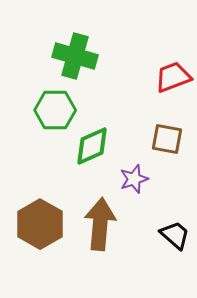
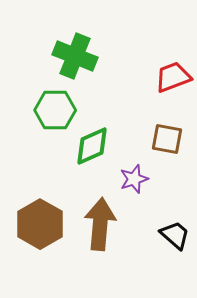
green cross: rotated 6 degrees clockwise
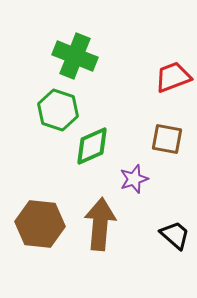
green hexagon: moved 3 px right; rotated 18 degrees clockwise
brown hexagon: rotated 24 degrees counterclockwise
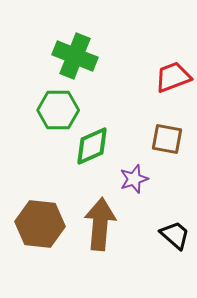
green hexagon: rotated 18 degrees counterclockwise
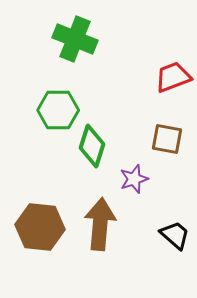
green cross: moved 17 px up
green diamond: rotated 48 degrees counterclockwise
brown hexagon: moved 3 px down
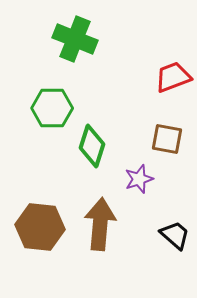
green hexagon: moved 6 px left, 2 px up
purple star: moved 5 px right
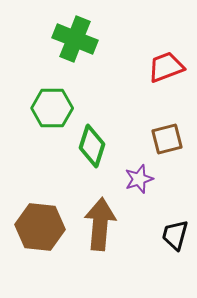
red trapezoid: moved 7 px left, 10 px up
brown square: rotated 24 degrees counterclockwise
black trapezoid: rotated 116 degrees counterclockwise
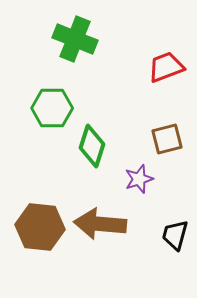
brown arrow: rotated 90 degrees counterclockwise
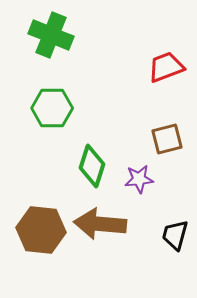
green cross: moved 24 px left, 4 px up
green diamond: moved 20 px down
purple star: rotated 12 degrees clockwise
brown hexagon: moved 1 px right, 3 px down
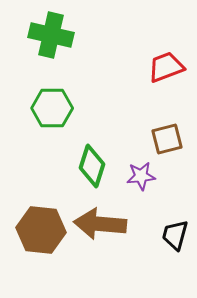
green cross: rotated 9 degrees counterclockwise
purple star: moved 2 px right, 3 px up
